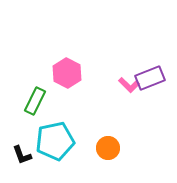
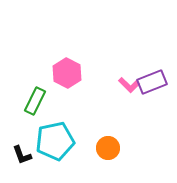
purple rectangle: moved 2 px right, 4 px down
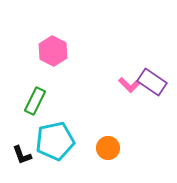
pink hexagon: moved 14 px left, 22 px up
purple rectangle: rotated 56 degrees clockwise
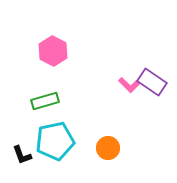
green rectangle: moved 10 px right; rotated 48 degrees clockwise
